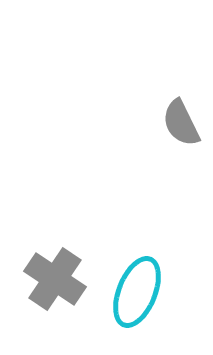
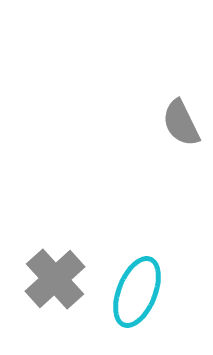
gray cross: rotated 14 degrees clockwise
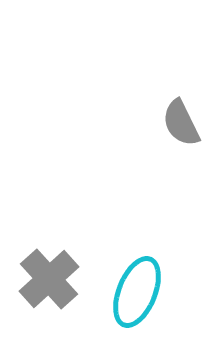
gray cross: moved 6 px left
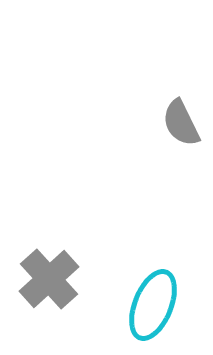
cyan ellipse: moved 16 px right, 13 px down
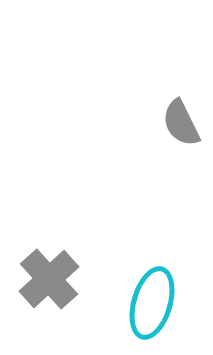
cyan ellipse: moved 1 px left, 2 px up; rotated 6 degrees counterclockwise
